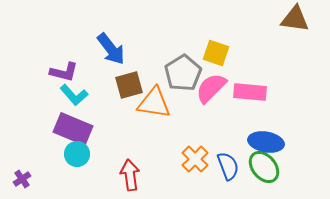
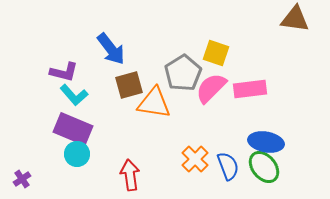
pink rectangle: moved 3 px up; rotated 12 degrees counterclockwise
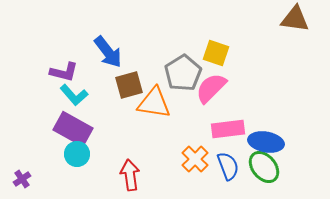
blue arrow: moved 3 px left, 3 px down
pink rectangle: moved 22 px left, 40 px down
purple rectangle: rotated 6 degrees clockwise
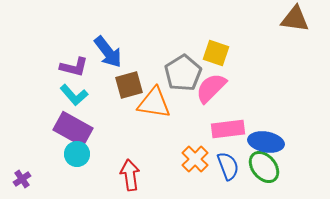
purple L-shape: moved 10 px right, 5 px up
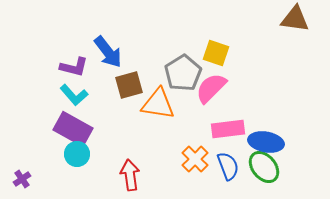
orange triangle: moved 4 px right, 1 px down
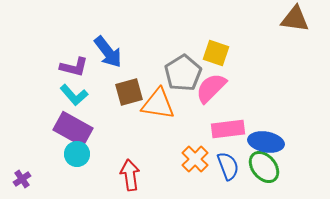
brown square: moved 7 px down
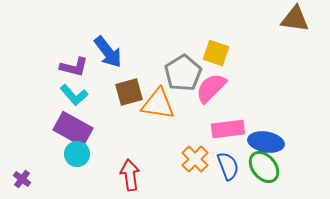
purple cross: rotated 18 degrees counterclockwise
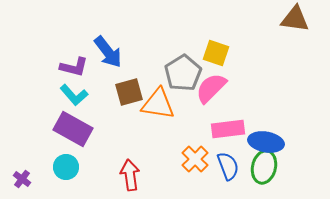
cyan circle: moved 11 px left, 13 px down
green ellipse: rotated 52 degrees clockwise
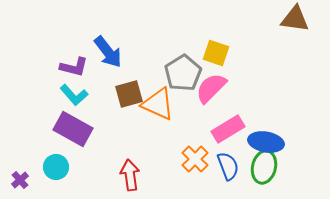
brown square: moved 2 px down
orange triangle: rotated 15 degrees clockwise
pink rectangle: rotated 24 degrees counterclockwise
cyan circle: moved 10 px left
purple cross: moved 2 px left, 1 px down; rotated 12 degrees clockwise
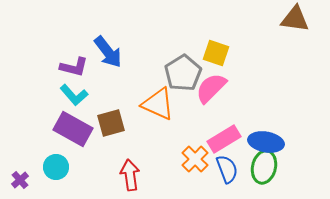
brown square: moved 18 px left, 29 px down
pink rectangle: moved 4 px left, 10 px down
blue semicircle: moved 1 px left, 3 px down
